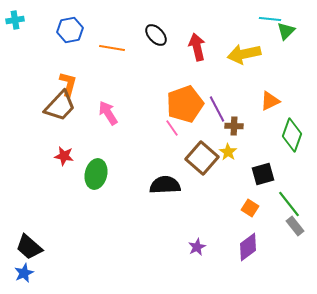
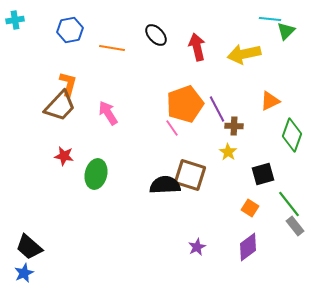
brown square: moved 12 px left, 17 px down; rotated 24 degrees counterclockwise
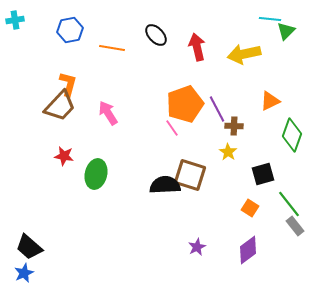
purple diamond: moved 3 px down
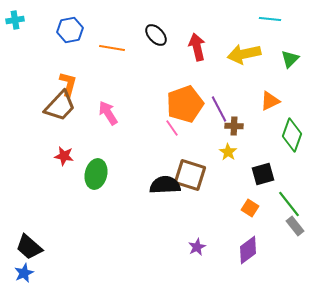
green triangle: moved 4 px right, 28 px down
purple line: moved 2 px right
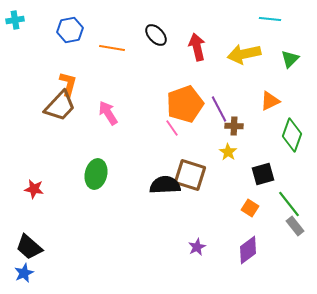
red star: moved 30 px left, 33 px down
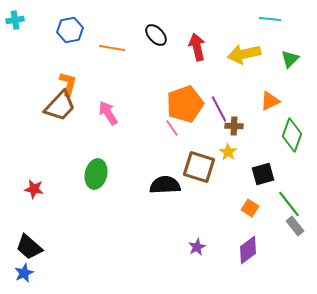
brown square: moved 9 px right, 8 px up
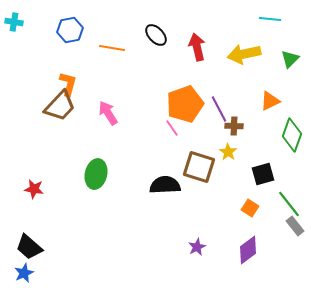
cyan cross: moved 1 px left, 2 px down; rotated 18 degrees clockwise
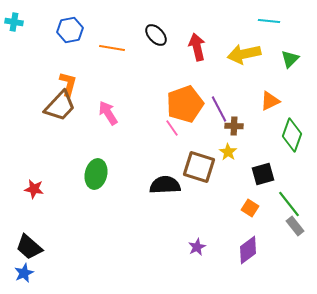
cyan line: moved 1 px left, 2 px down
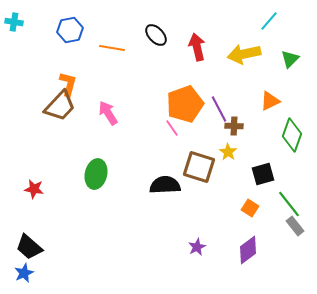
cyan line: rotated 55 degrees counterclockwise
